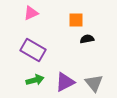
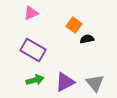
orange square: moved 2 px left, 5 px down; rotated 35 degrees clockwise
gray triangle: moved 1 px right
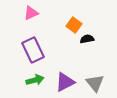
purple rectangle: rotated 35 degrees clockwise
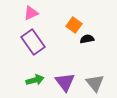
purple rectangle: moved 8 px up; rotated 10 degrees counterclockwise
purple triangle: rotated 40 degrees counterclockwise
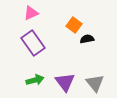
purple rectangle: moved 1 px down
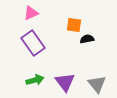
orange square: rotated 28 degrees counterclockwise
gray triangle: moved 2 px right, 1 px down
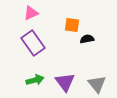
orange square: moved 2 px left
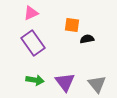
green arrow: rotated 24 degrees clockwise
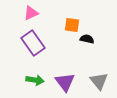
black semicircle: rotated 24 degrees clockwise
gray triangle: moved 2 px right, 3 px up
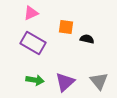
orange square: moved 6 px left, 2 px down
purple rectangle: rotated 25 degrees counterclockwise
purple triangle: rotated 25 degrees clockwise
